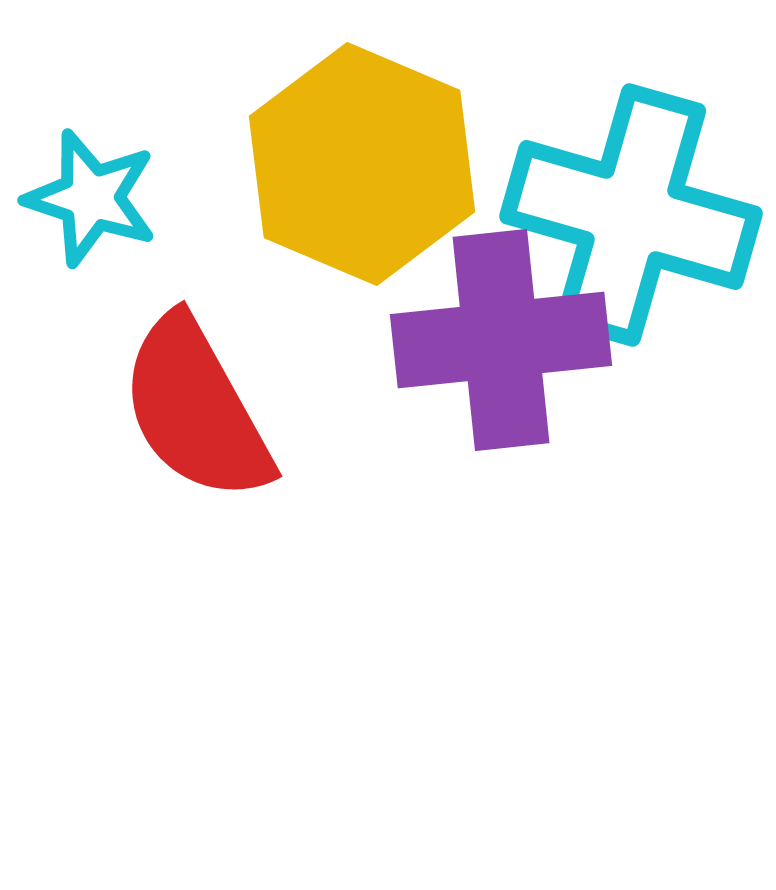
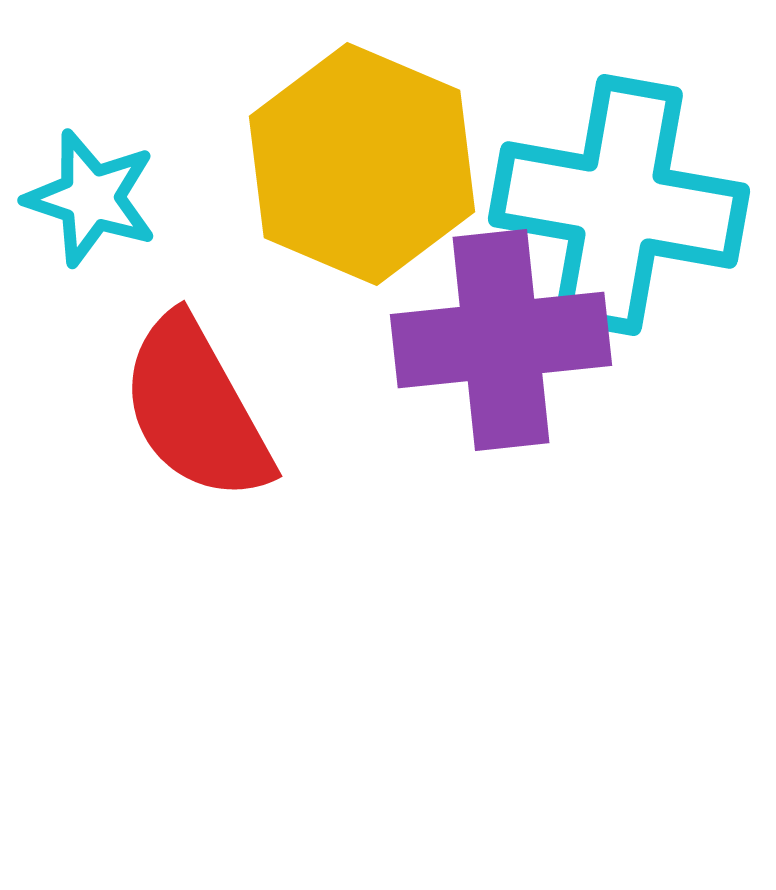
cyan cross: moved 12 px left, 10 px up; rotated 6 degrees counterclockwise
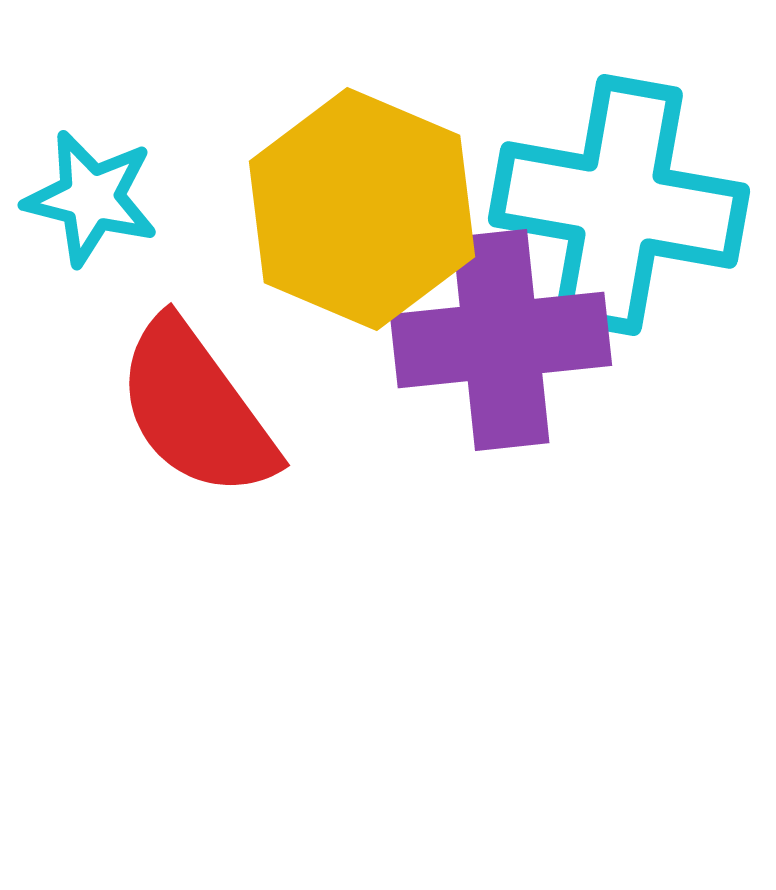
yellow hexagon: moved 45 px down
cyan star: rotated 4 degrees counterclockwise
red semicircle: rotated 7 degrees counterclockwise
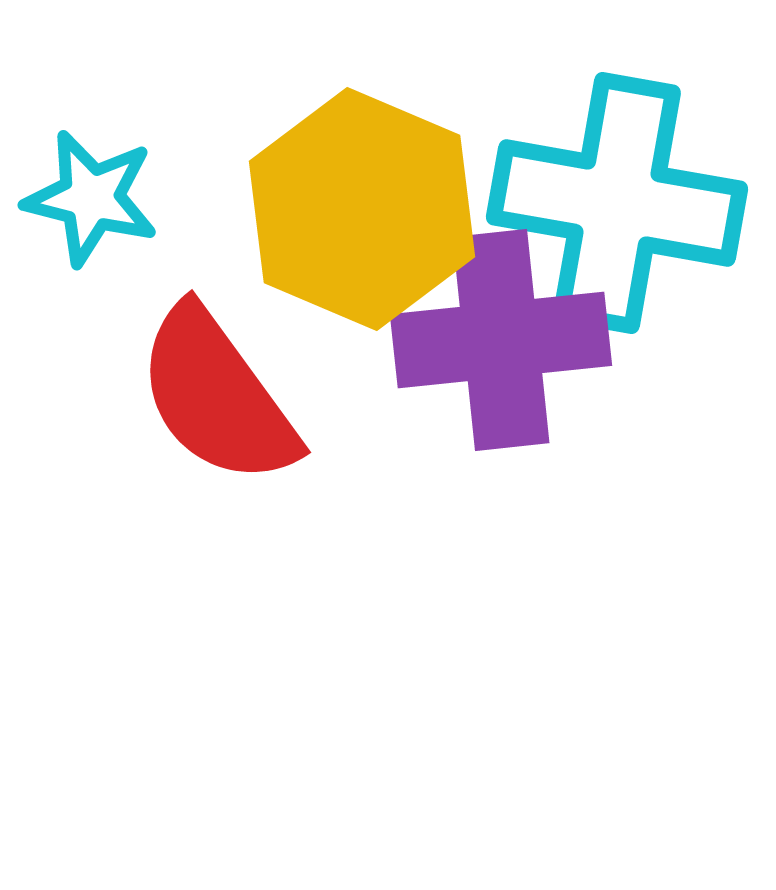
cyan cross: moved 2 px left, 2 px up
red semicircle: moved 21 px right, 13 px up
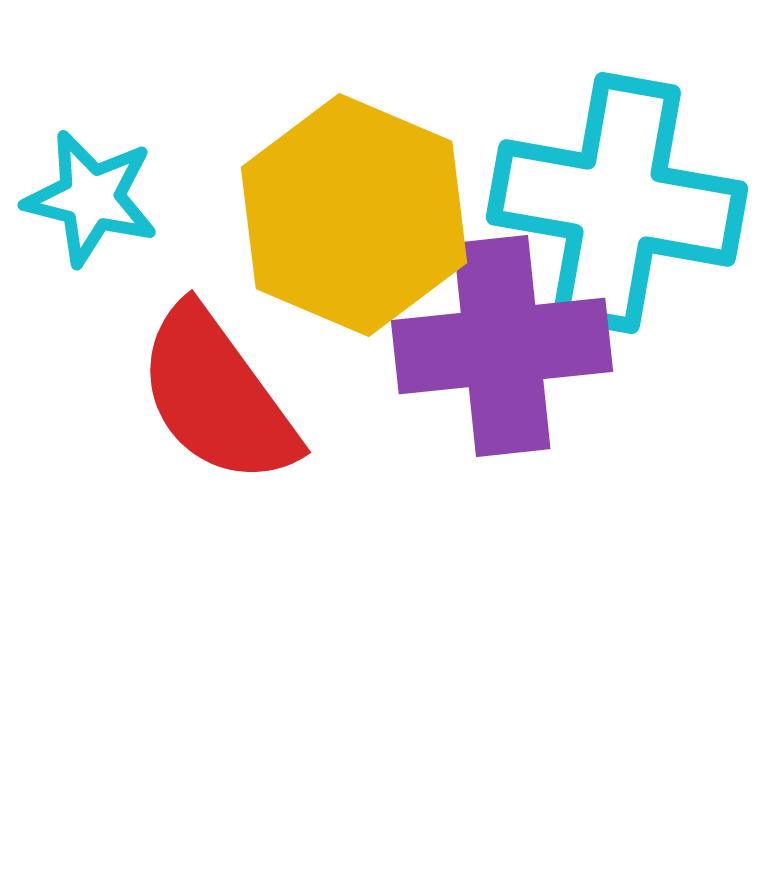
yellow hexagon: moved 8 px left, 6 px down
purple cross: moved 1 px right, 6 px down
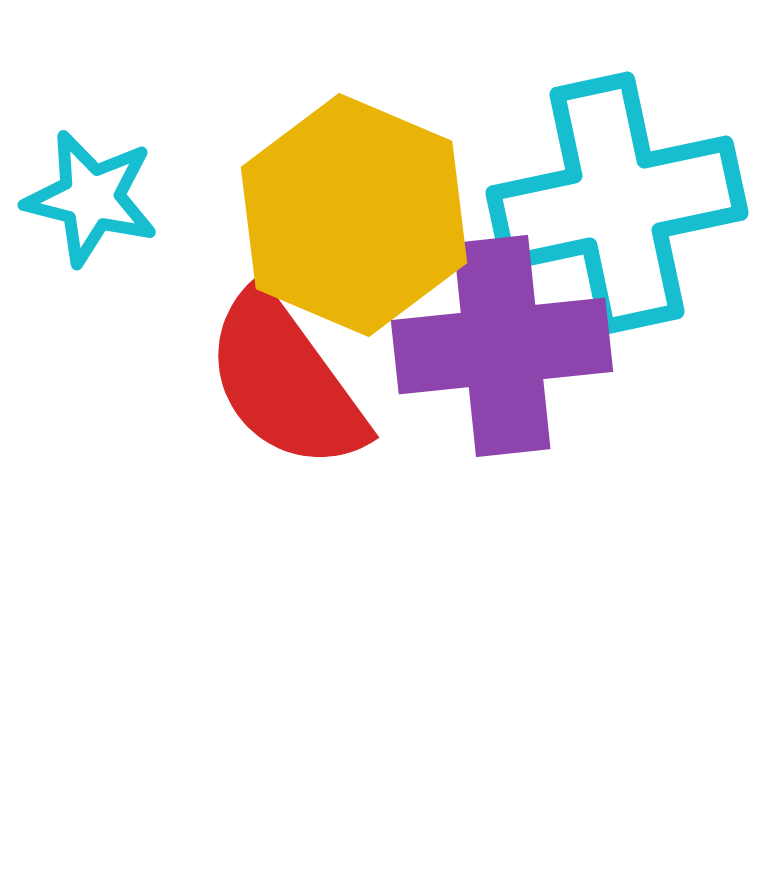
cyan cross: rotated 22 degrees counterclockwise
red semicircle: moved 68 px right, 15 px up
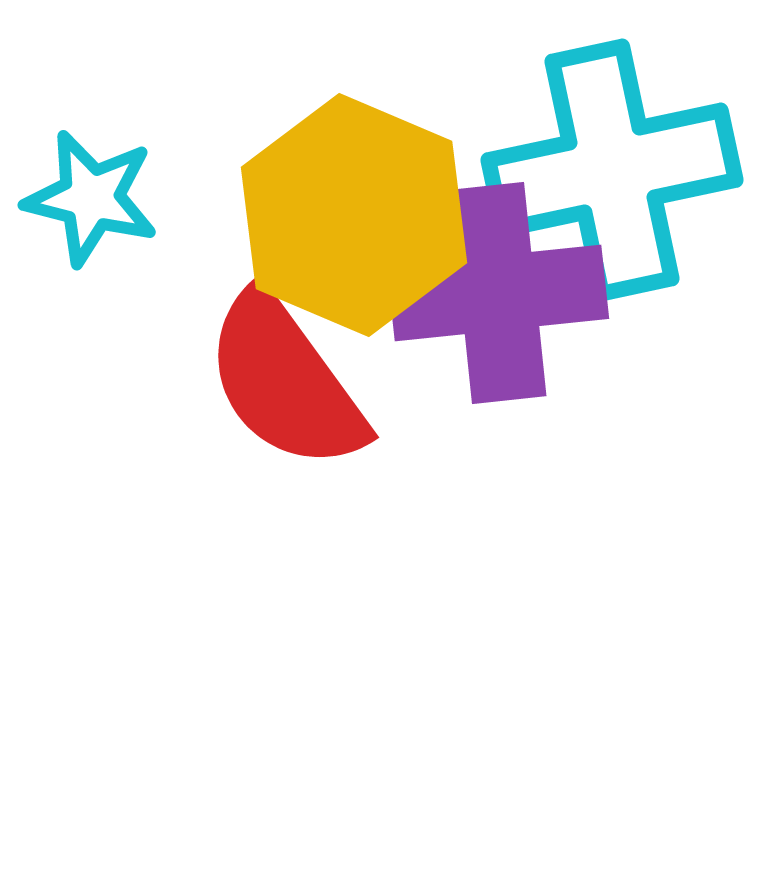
cyan cross: moved 5 px left, 33 px up
purple cross: moved 4 px left, 53 px up
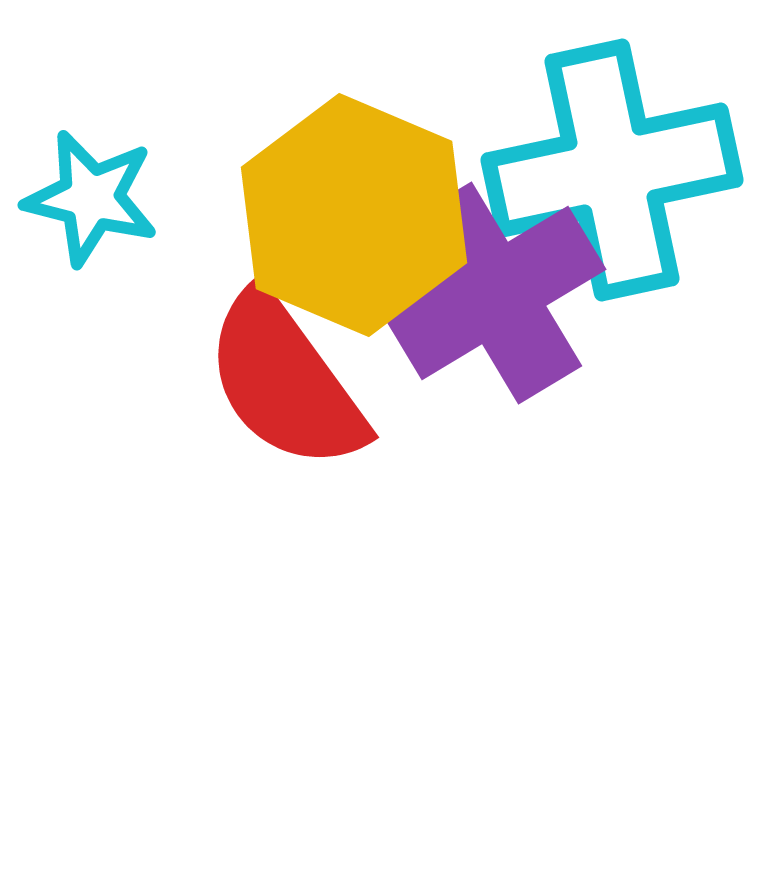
purple cross: moved 3 px left; rotated 25 degrees counterclockwise
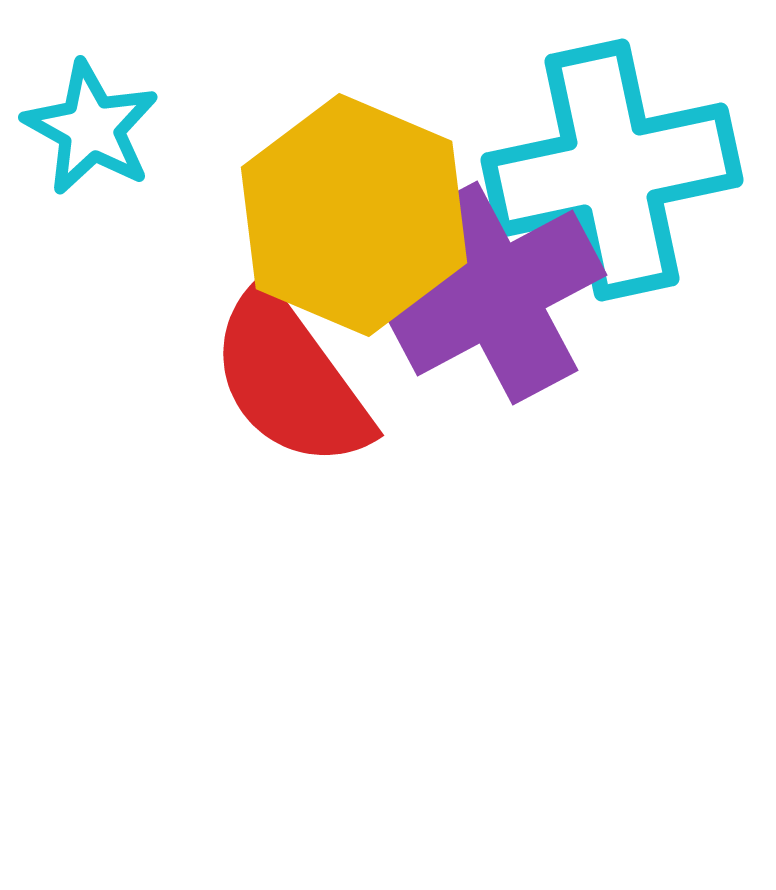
cyan star: moved 70 px up; rotated 15 degrees clockwise
purple cross: rotated 3 degrees clockwise
red semicircle: moved 5 px right, 2 px up
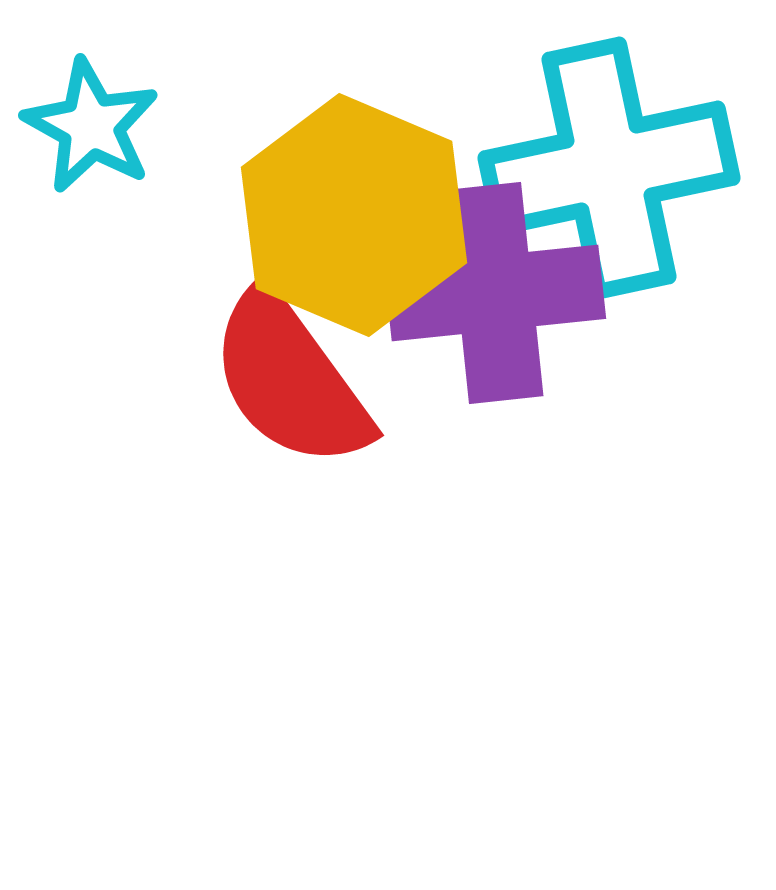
cyan star: moved 2 px up
cyan cross: moved 3 px left, 2 px up
purple cross: rotated 22 degrees clockwise
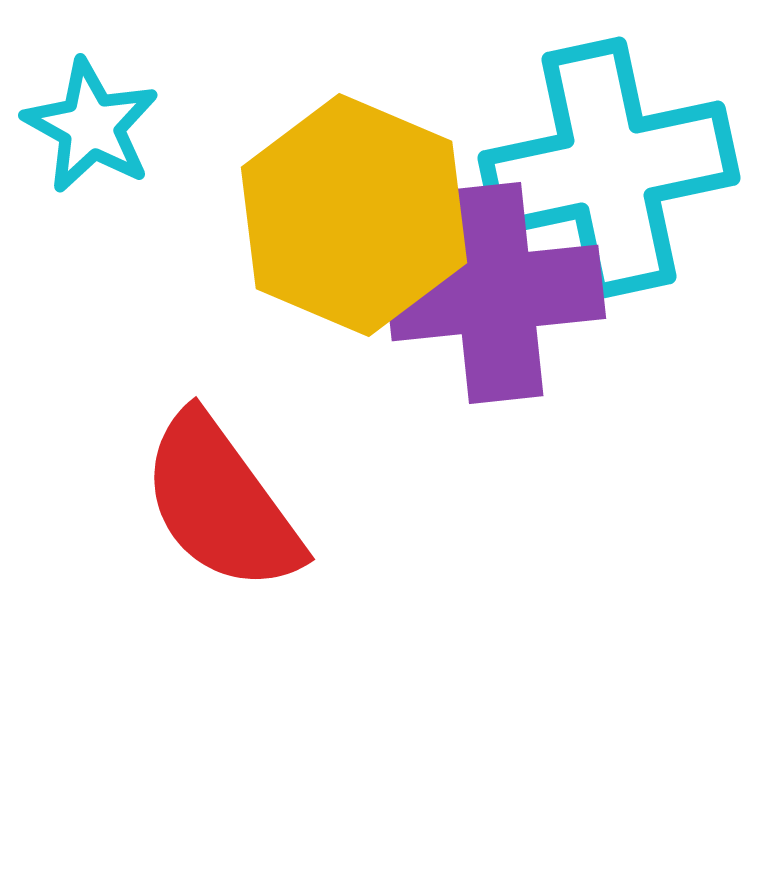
red semicircle: moved 69 px left, 124 px down
